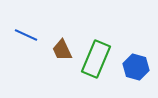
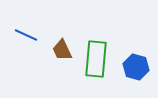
green rectangle: rotated 18 degrees counterclockwise
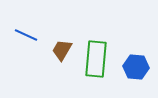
brown trapezoid: rotated 55 degrees clockwise
blue hexagon: rotated 10 degrees counterclockwise
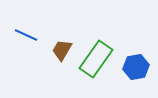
green rectangle: rotated 30 degrees clockwise
blue hexagon: rotated 15 degrees counterclockwise
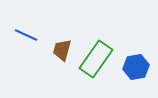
brown trapezoid: rotated 15 degrees counterclockwise
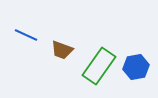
brown trapezoid: rotated 85 degrees counterclockwise
green rectangle: moved 3 px right, 7 px down
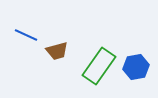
brown trapezoid: moved 5 px left, 1 px down; rotated 35 degrees counterclockwise
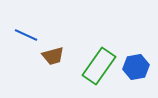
brown trapezoid: moved 4 px left, 5 px down
